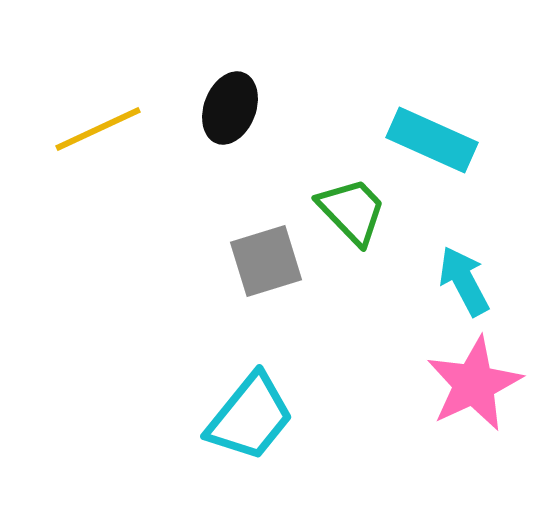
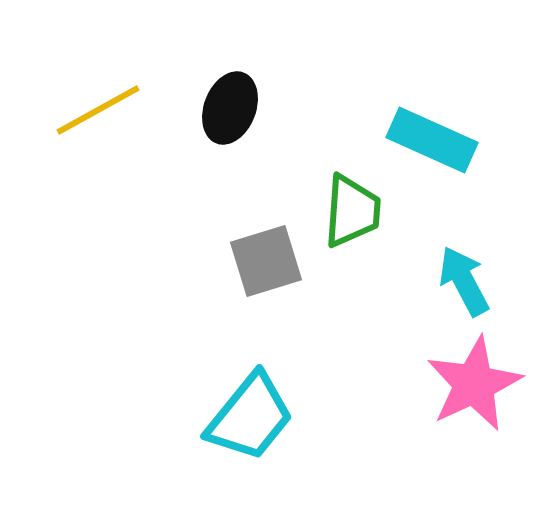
yellow line: moved 19 px up; rotated 4 degrees counterclockwise
green trapezoid: rotated 48 degrees clockwise
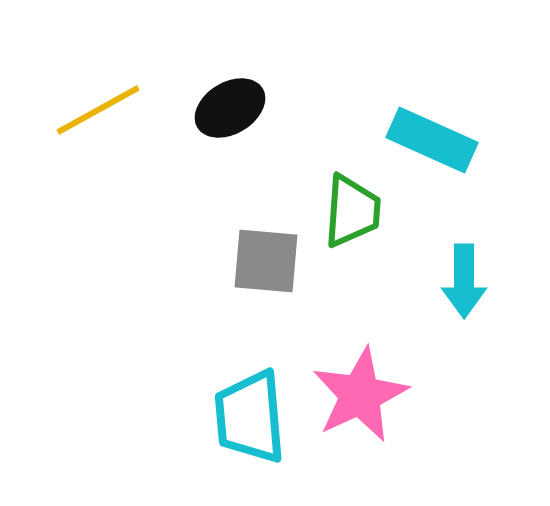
black ellipse: rotated 38 degrees clockwise
gray square: rotated 22 degrees clockwise
cyan arrow: rotated 152 degrees counterclockwise
pink star: moved 114 px left, 11 px down
cyan trapezoid: rotated 136 degrees clockwise
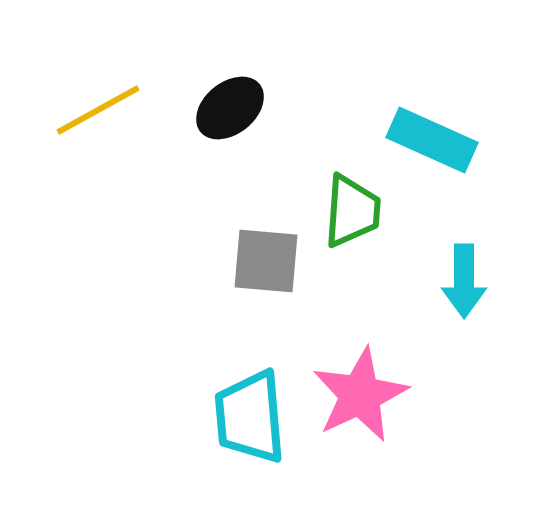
black ellipse: rotated 8 degrees counterclockwise
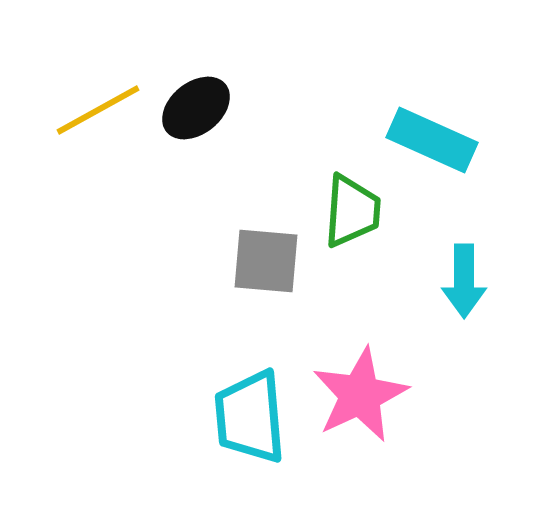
black ellipse: moved 34 px left
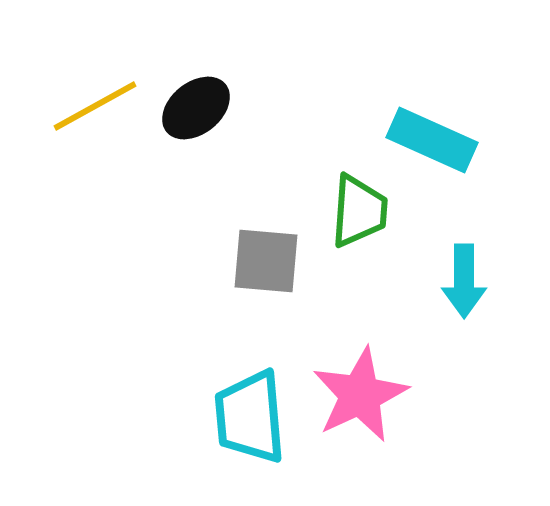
yellow line: moved 3 px left, 4 px up
green trapezoid: moved 7 px right
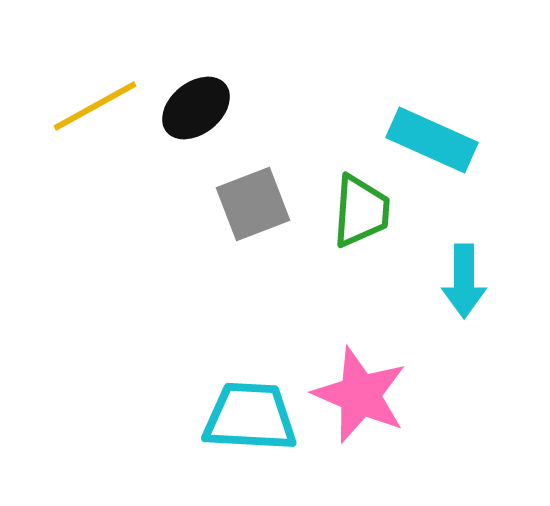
green trapezoid: moved 2 px right
gray square: moved 13 px left, 57 px up; rotated 26 degrees counterclockwise
pink star: rotated 24 degrees counterclockwise
cyan trapezoid: rotated 98 degrees clockwise
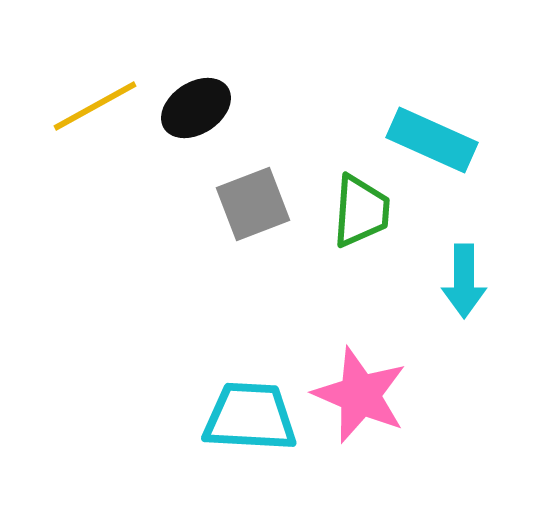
black ellipse: rotated 6 degrees clockwise
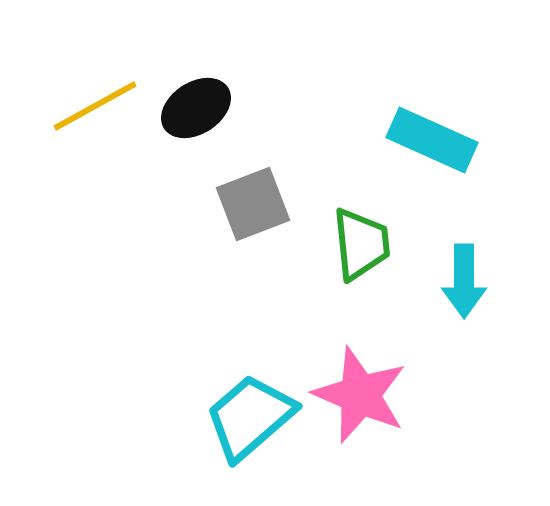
green trapezoid: moved 33 px down; rotated 10 degrees counterclockwise
cyan trapezoid: rotated 44 degrees counterclockwise
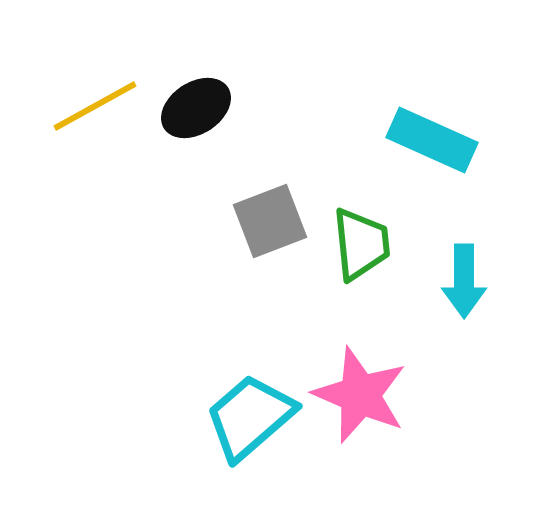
gray square: moved 17 px right, 17 px down
